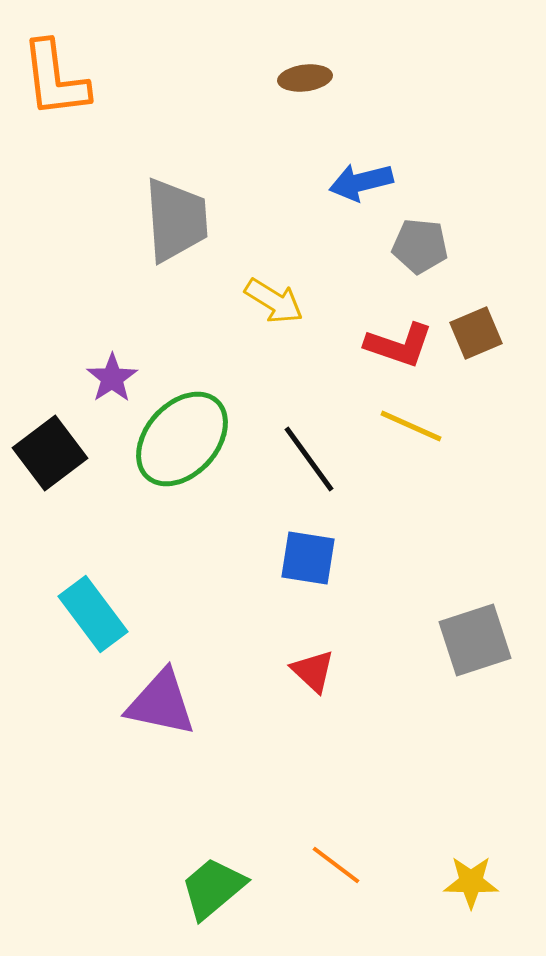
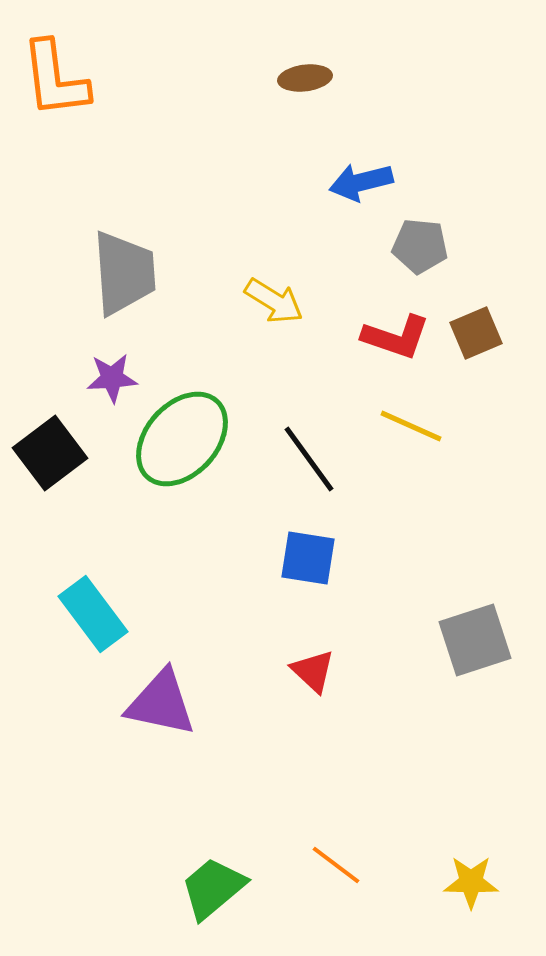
gray trapezoid: moved 52 px left, 53 px down
red L-shape: moved 3 px left, 8 px up
purple star: rotated 30 degrees clockwise
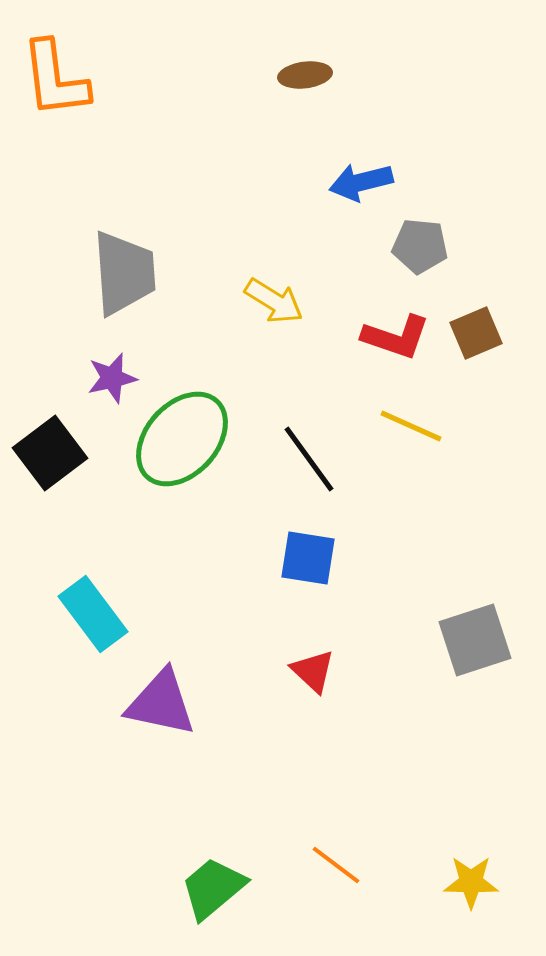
brown ellipse: moved 3 px up
purple star: rotated 9 degrees counterclockwise
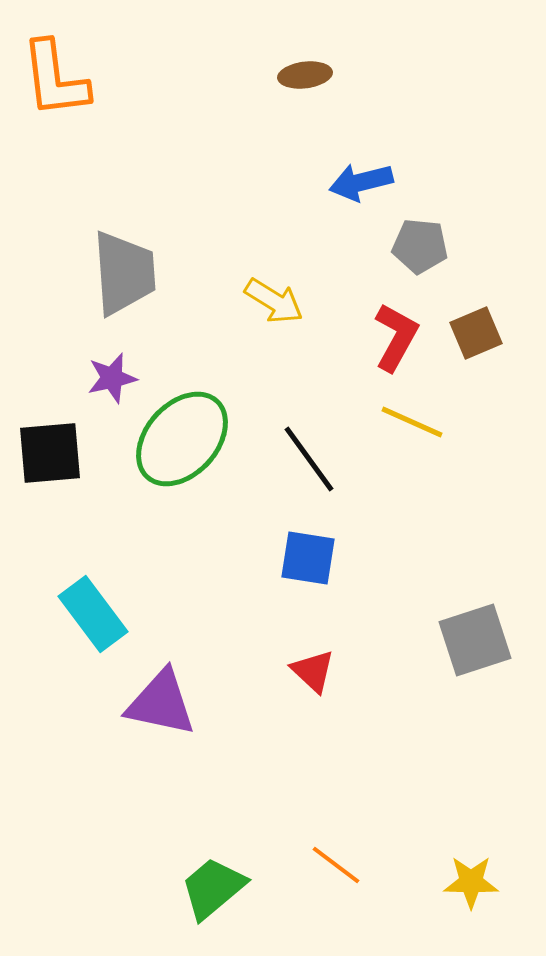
red L-shape: rotated 80 degrees counterclockwise
yellow line: moved 1 px right, 4 px up
black square: rotated 32 degrees clockwise
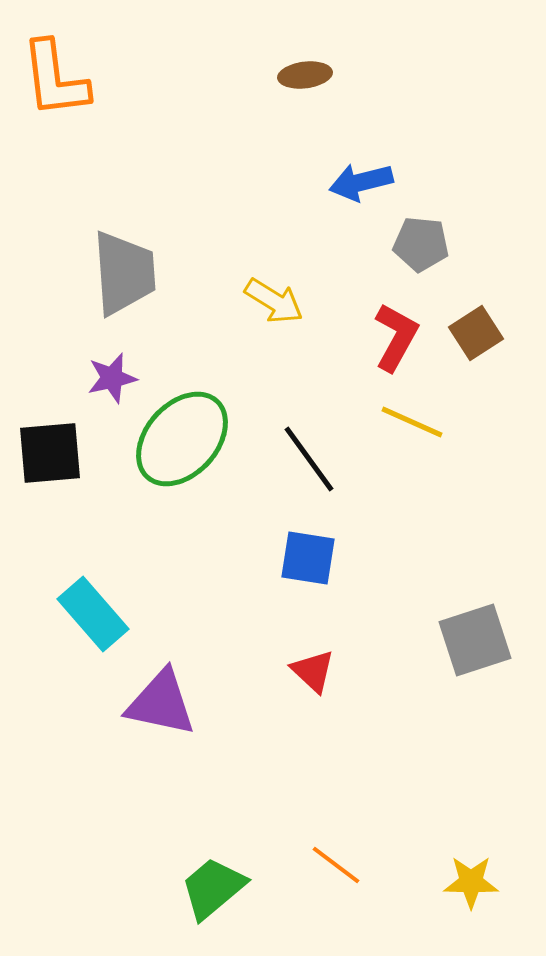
gray pentagon: moved 1 px right, 2 px up
brown square: rotated 10 degrees counterclockwise
cyan rectangle: rotated 4 degrees counterclockwise
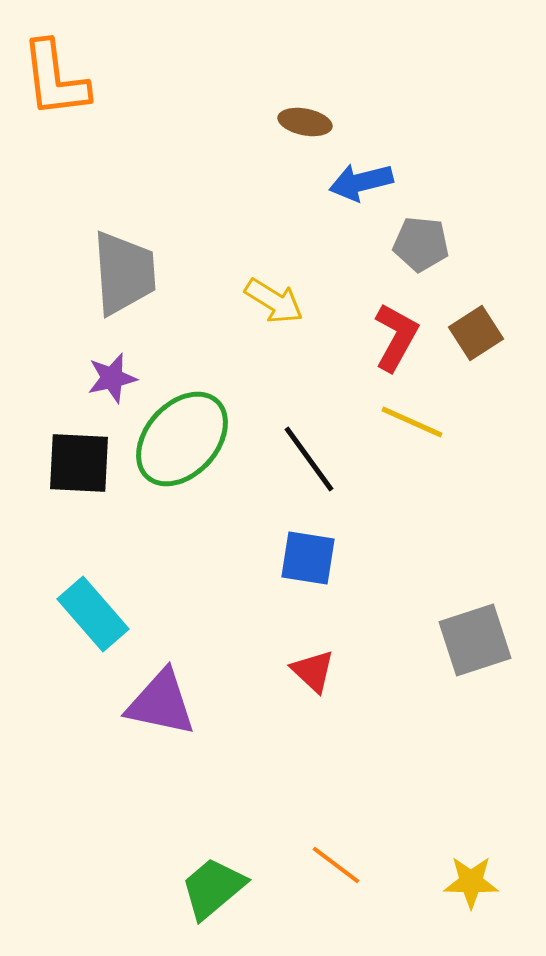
brown ellipse: moved 47 px down; rotated 18 degrees clockwise
black square: moved 29 px right, 10 px down; rotated 8 degrees clockwise
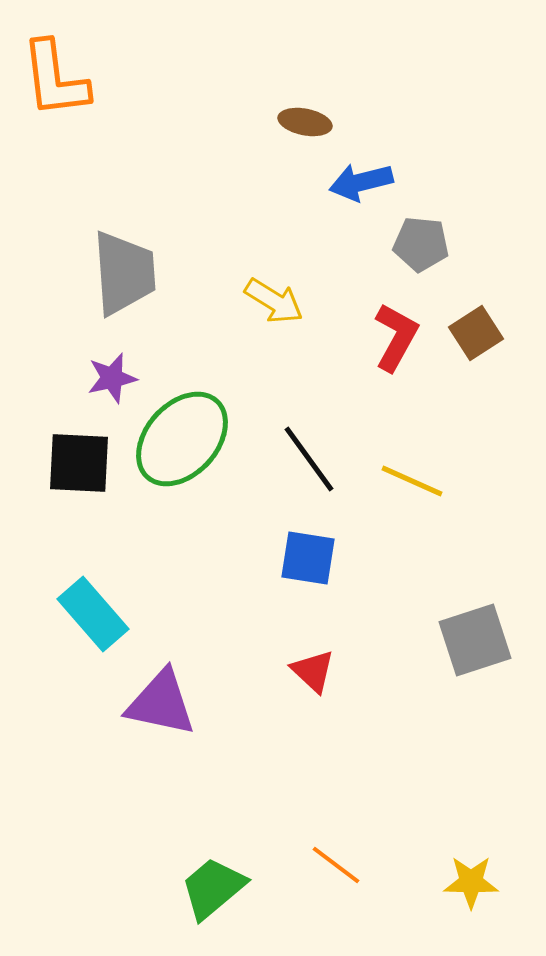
yellow line: moved 59 px down
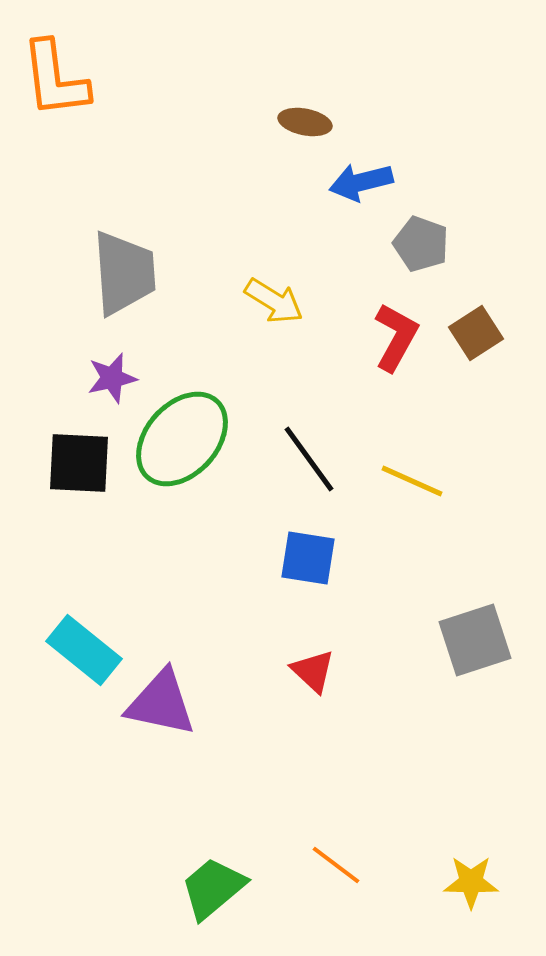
gray pentagon: rotated 14 degrees clockwise
cyan rectangle: moved 9 px left, 36 px down; rotated 10 degrees counterclockwise
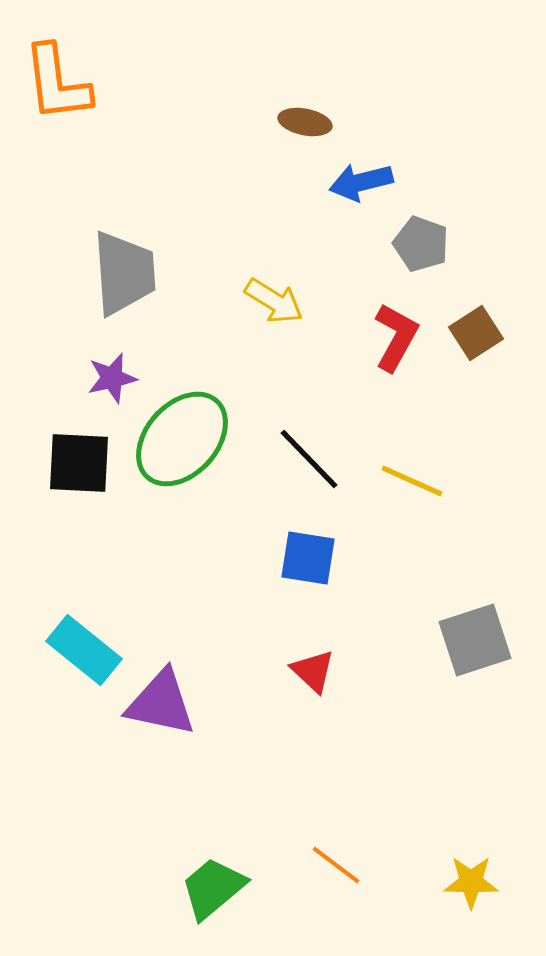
orange L-shape: moved 2 px right, 4 px down
black line: rotated 8 degrees counterclockwise
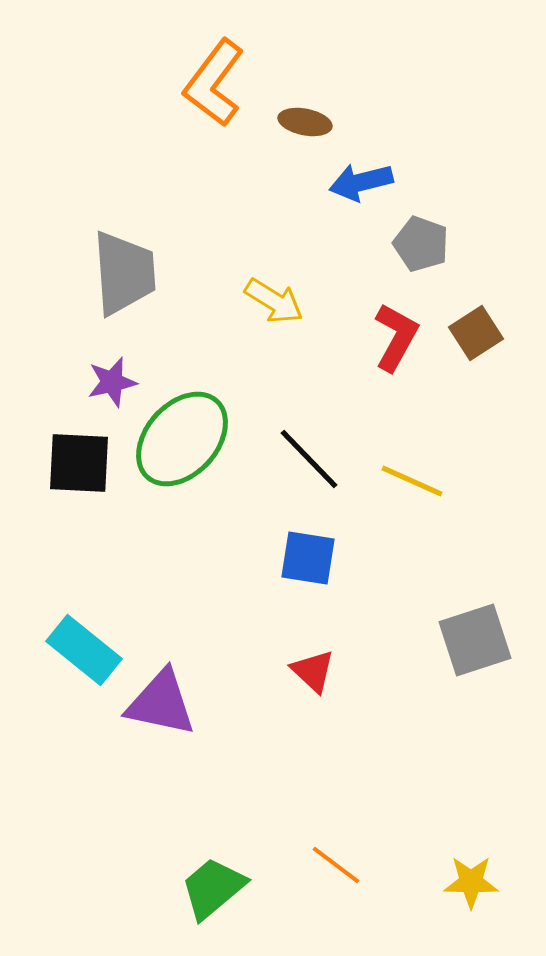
orange L-shape: moved 157 px right; rotated 44 degrees clockwise
purple star: moved 4 px down
